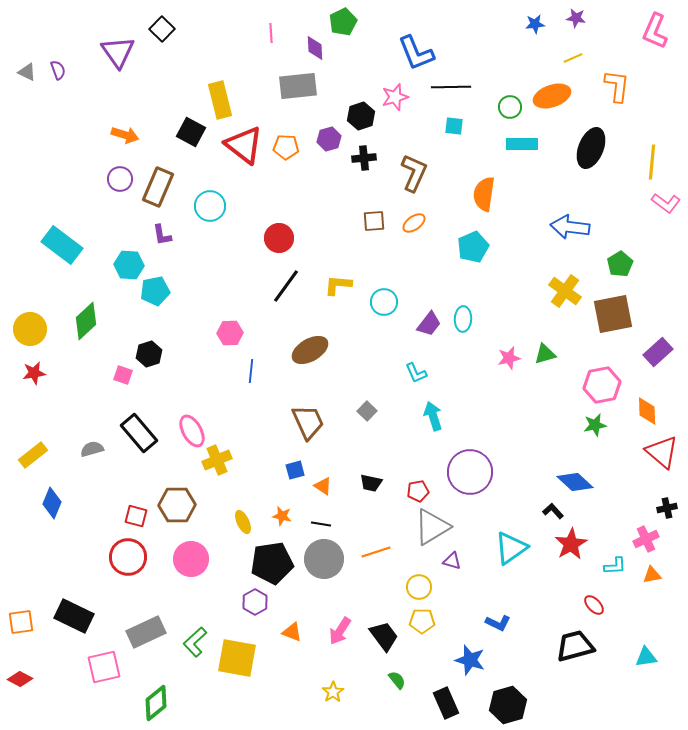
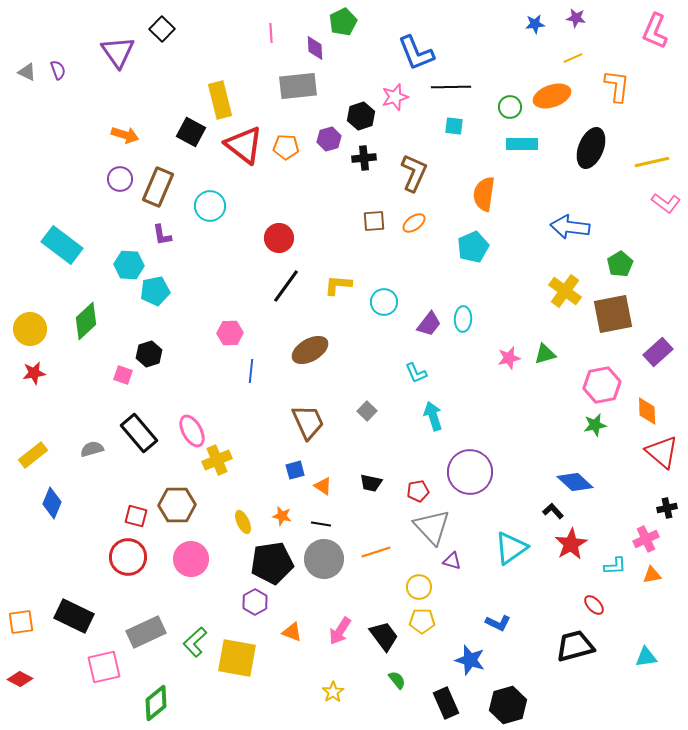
yellow line at (652, 162): rotated 72 degrees clockwise
gray triangle at (432, 527): rotated 42 degrees counterclockwise
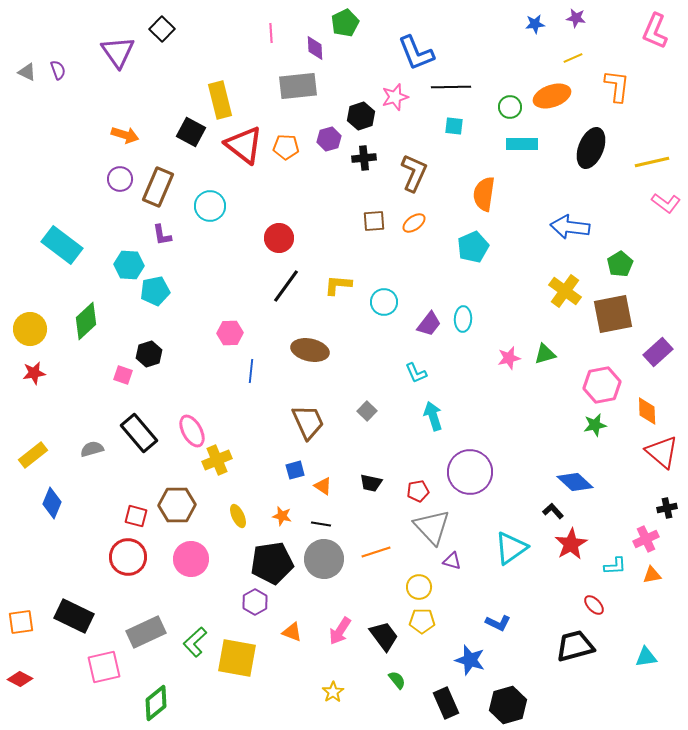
green pentagon at (343, 22): moved 2 px right, 1 px down
brown ellipse at (310, 350): rotated 42 degrees clockwise
yellow ellipse at (243, 522): moved 5 px left, 6 px up
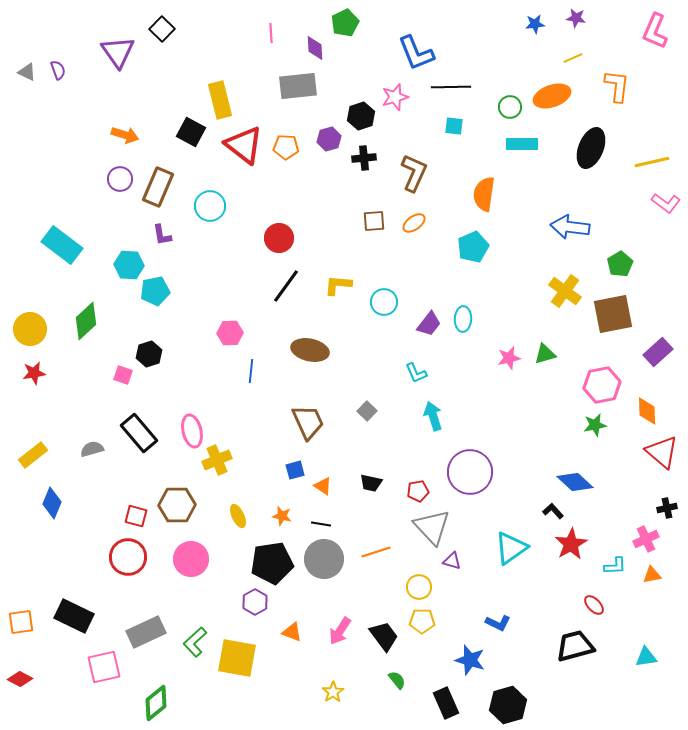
pink ellipse at (192, 431): rotated 16 degrees clockwise
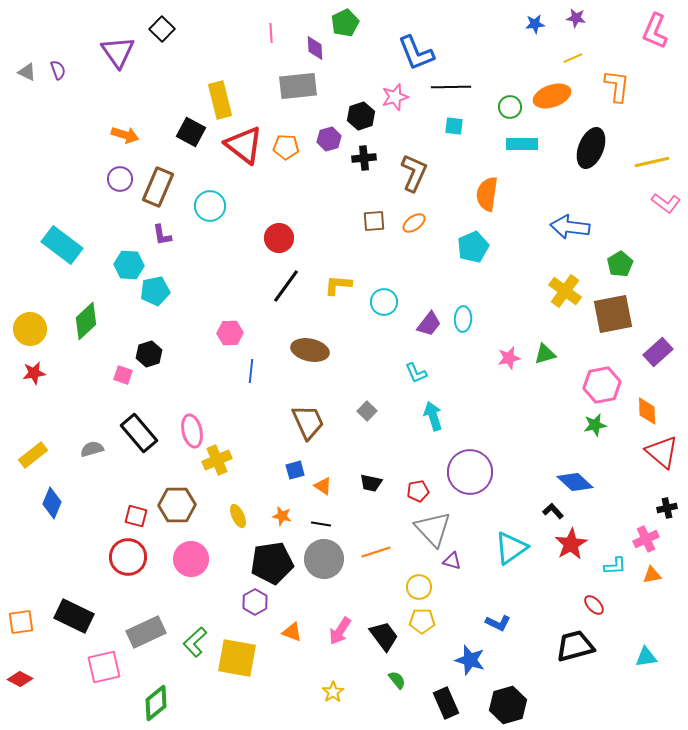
orange semicircle at (484, 194): moved 3 px right
gray triangle at (432, 527): moved 1 px right, 2 px down
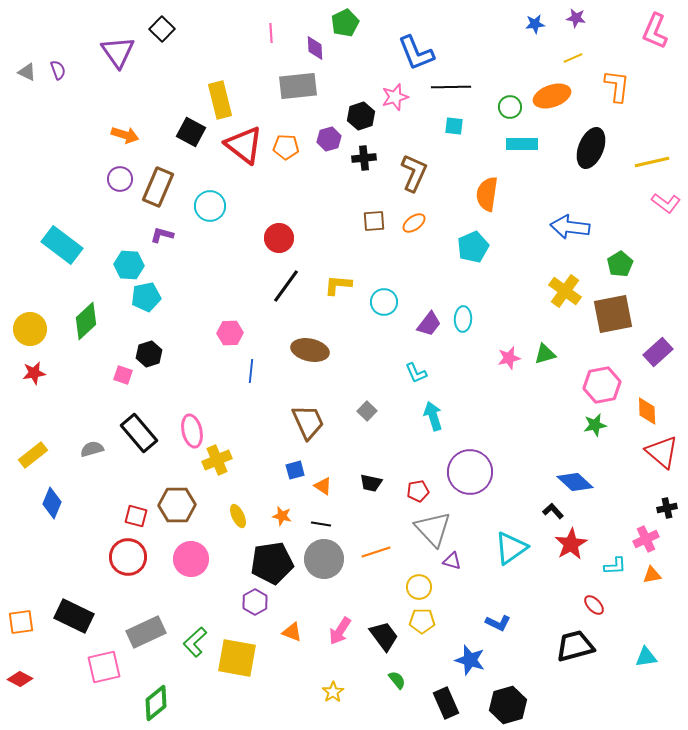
purple L-shape at (162, 235): rotated 115 degrees clockwise
cyan pentagon at (155, 291): moved 9 px left, 6 px down
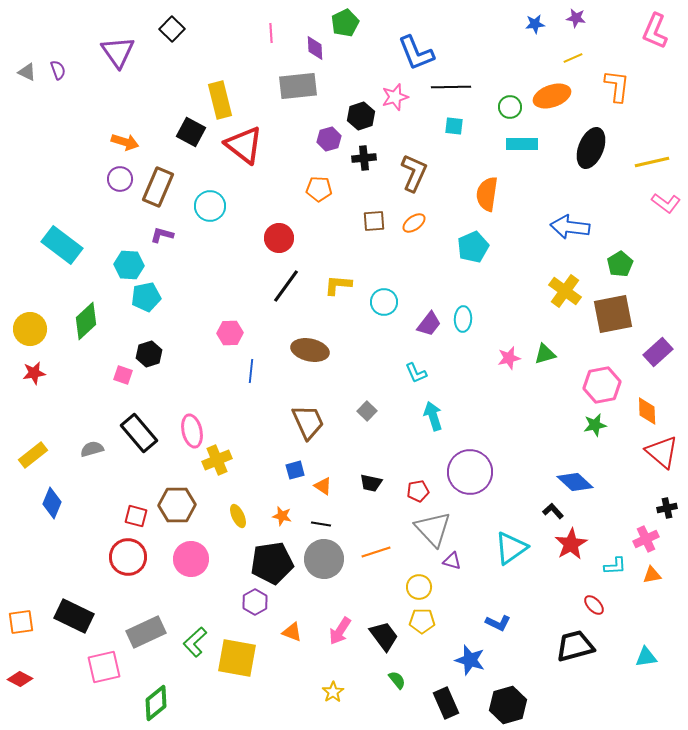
black square at (162, 29): moved 10 px right
orange arrow at (125, 135): moved 7 px down
orange pentagon at (286, 147): moved 33 px right, 42 px down
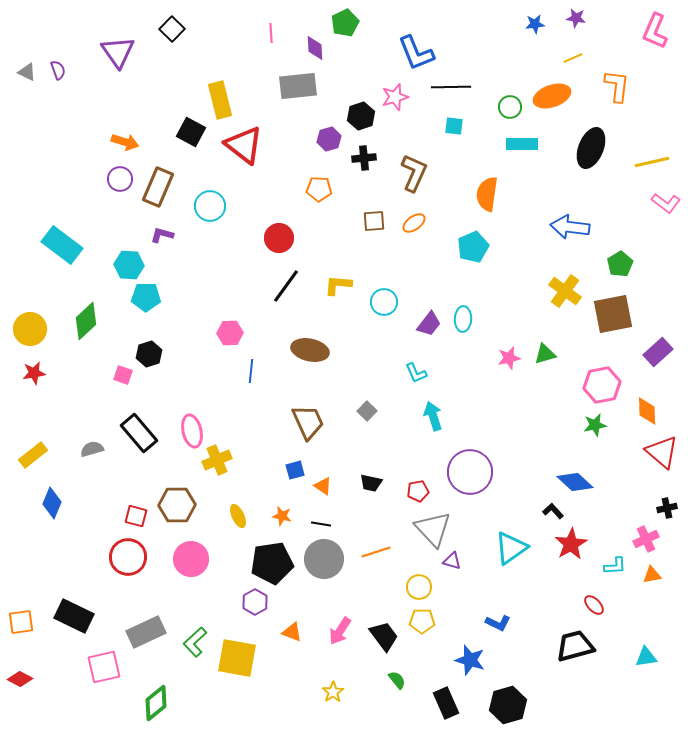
cyan pentagon at (146, 297): rotated 12 degrees clockwise
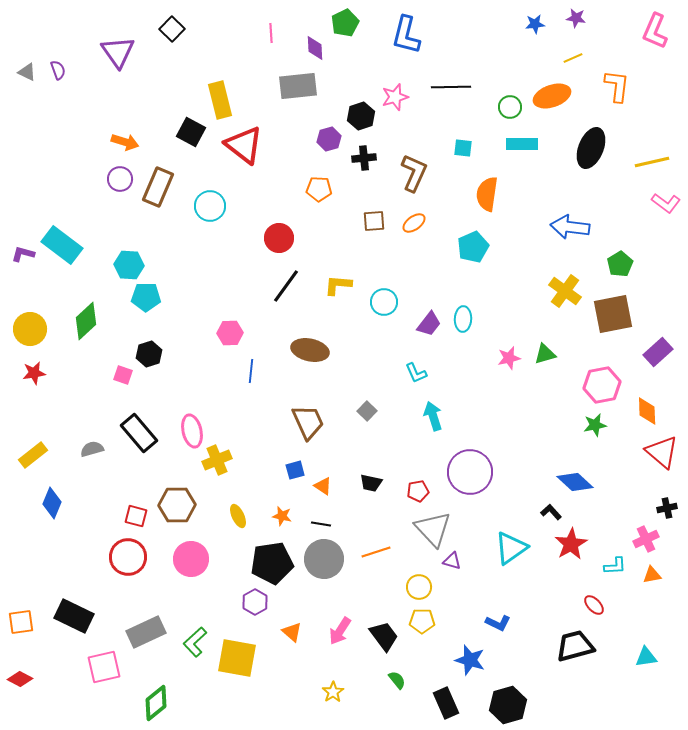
blue L-shape at (416, 53): moved 10 px left, 18 px up; rotated 36 degrees clockwise
cyan square at (454, 126): moved 9 px right, 22 px down
purple L-shape at (162, 235): moved 139 px left, 19 px down
black L-shape at (553, 511): moved 2 px left, 1 px down
orange triangle at (292, 632): rotated 20 degrees clockwise
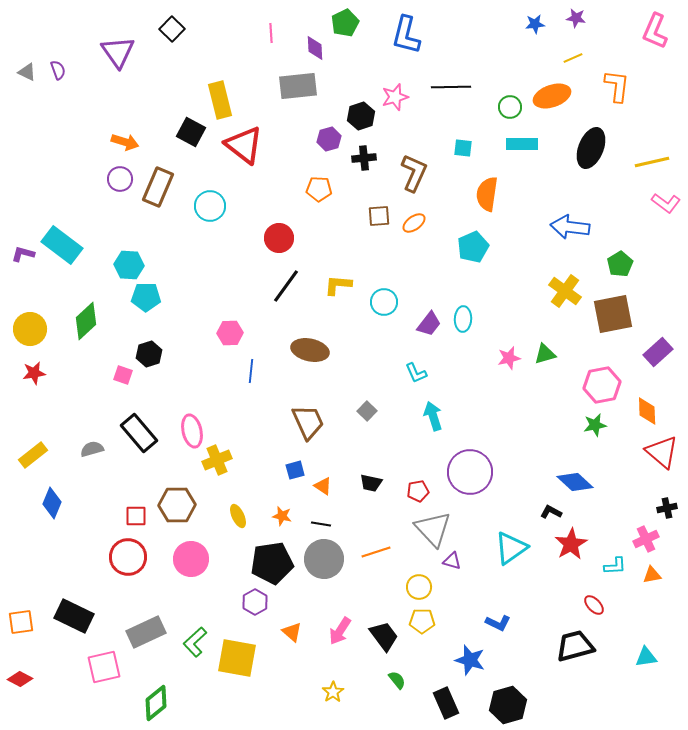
brown square at (374, 221): moved 5 px right, 5 px up
black L-shape at (551, 512): rotated 20 degrees counterclockwise
red square at (136, 516): rotated 15 degrees counterclockwise
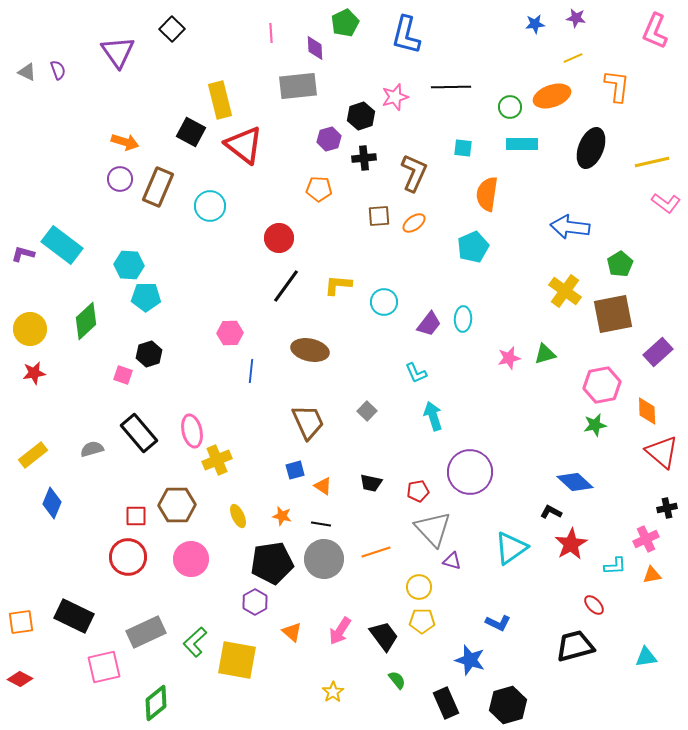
yellow square at (237, 658): moved 2 px down
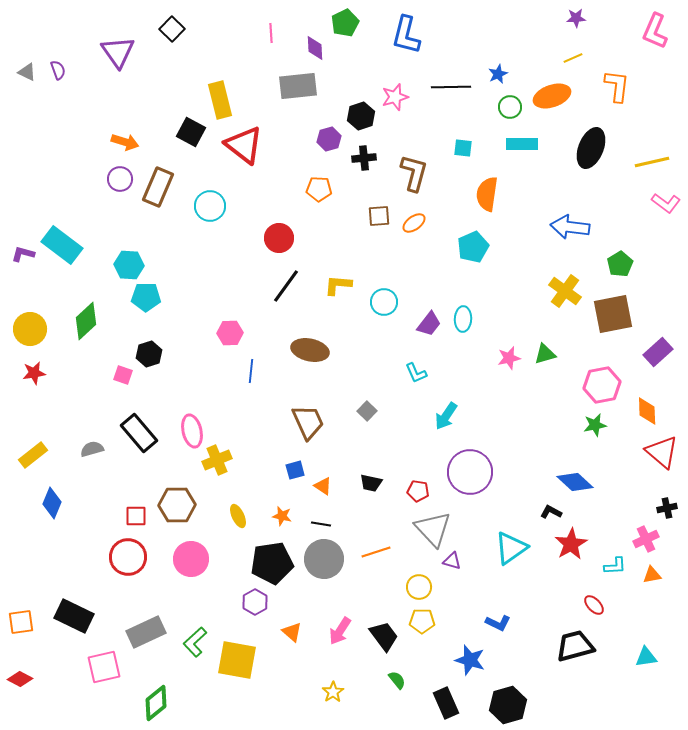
purple star at (576, 18): rotated 12 degrees counterclockwise
blue star at (535, 24): moved 37 px left, 50 px down; rotated 18 degrees counterclockwise
brown L-shape at (414, 173): rotated 9 degrees counterclockwise
cyan arrow at (433, 416): moved 13 px right; rotated 128 degrees counterclockwise
red pentagon at (418, 491): rotated 20 degrees clockwise
